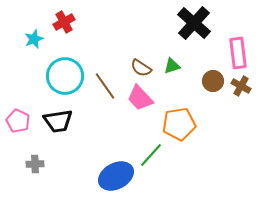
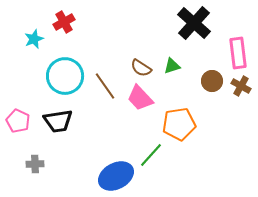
brown circle: moved 1 px left
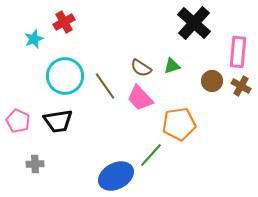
pink rectangle: moved 1 px up; rotated 12 degrees clockwise
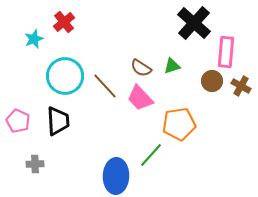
red cross: rotated 10 degrees counterclockwise
pink rectangle: moved 12 px left
brown line: rotated 8 degrees counterclockwise
black trapezoid: rotated 84 degrees counterclockwise
blue ellipse: rotated 60 degrees counterclockwise
